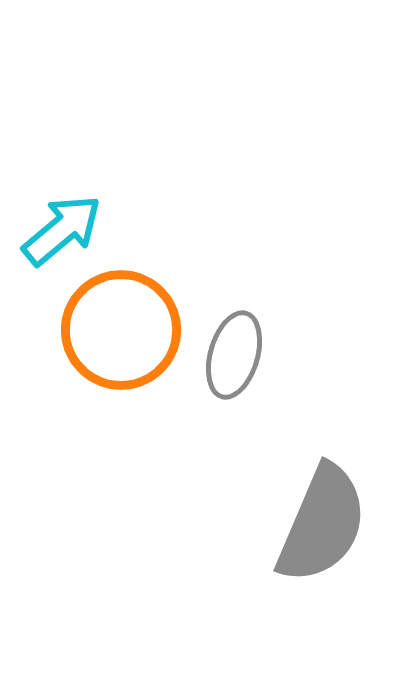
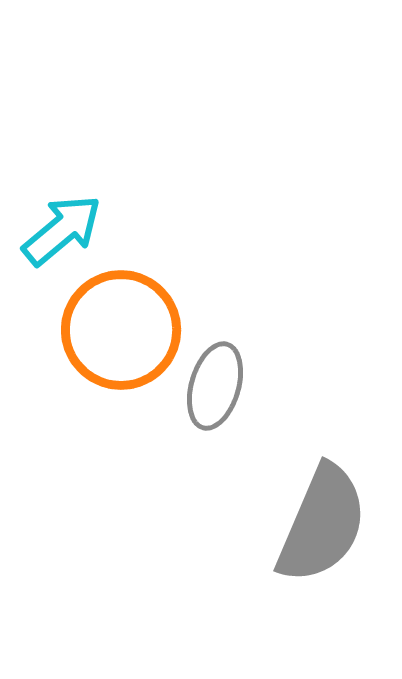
gray ellipse: moved 19 px left, 31 px down
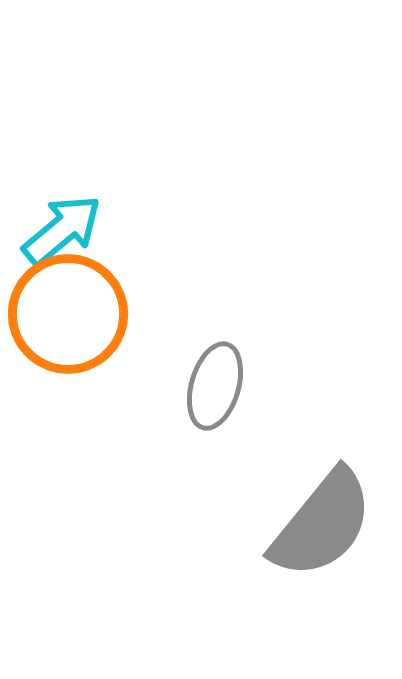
orange circle: moved 53 px left, 16 px up
gray semicircle: rotated 16 degrees clockwise
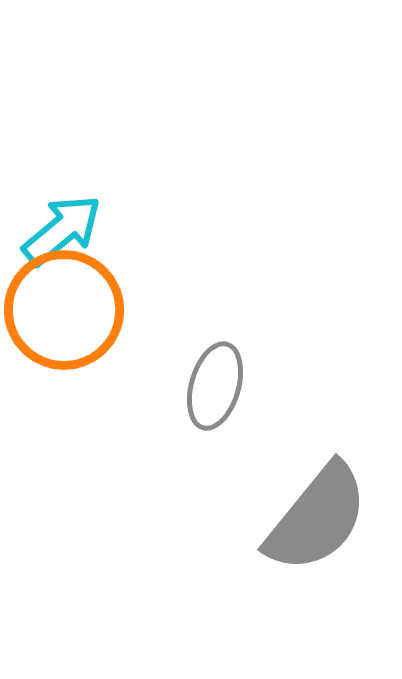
orange circle: moved 4 px left, 4 px up
gray semicircle: moved 5 px left, 6 px up
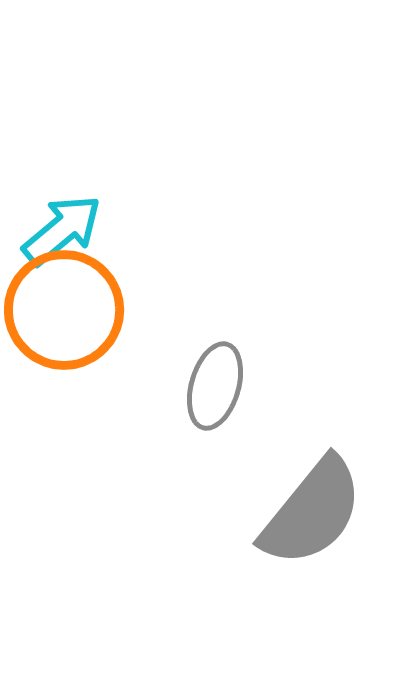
gray semicircle: moved 5 px left, 6 px up
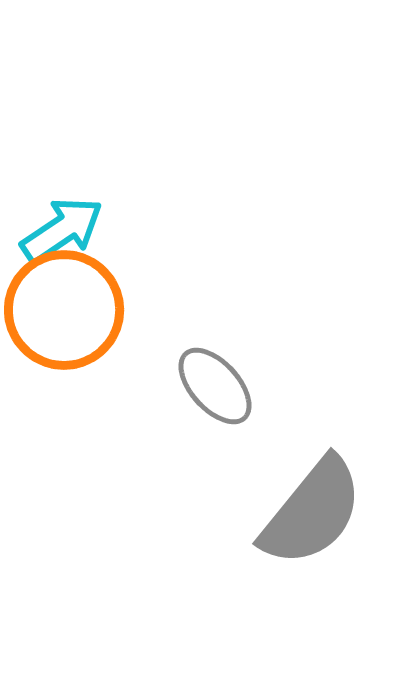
cyan arrow: rotated 6 degrees clockwise
gray ellipse: rotated 58 degrees counterclockwise
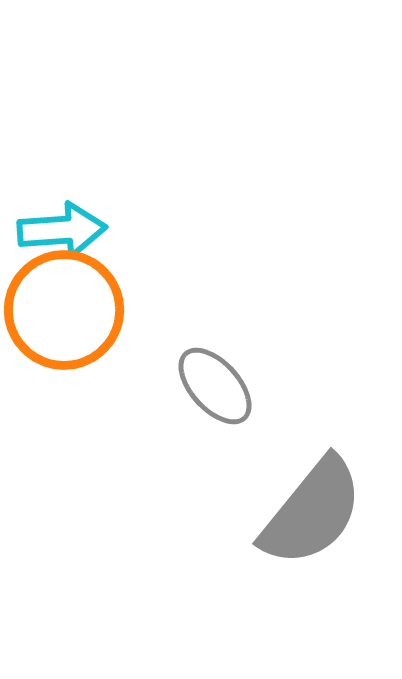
cyan arrow: rotated 30 degrees clockwise
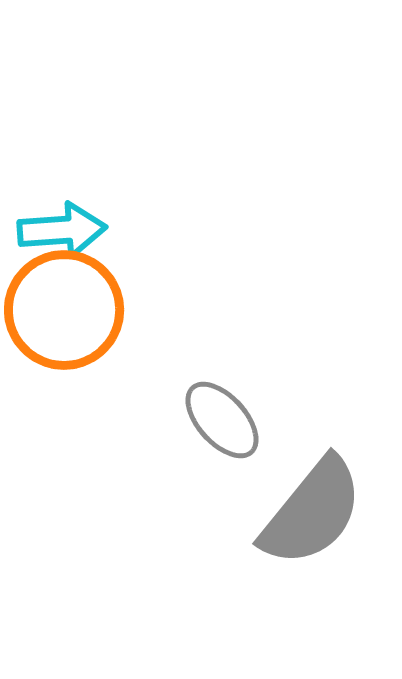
gray ellipse: moved 7 px right, 34 px down
